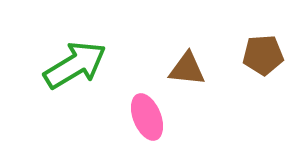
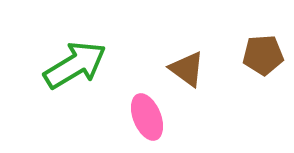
brown triangle: rotated 30 degrees clockwise
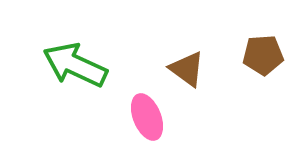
green arrow: rotated 124 degrees counterclockwise
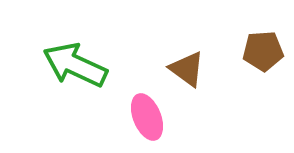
brown pentagon: moved 4 px up
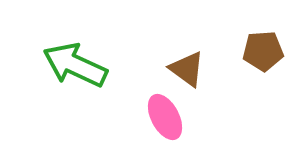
pink ellipse: moved 18 px right; rotated 6 degrees counterclockwise
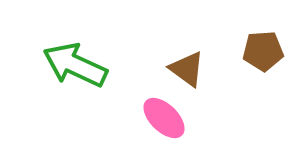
pink ellipse: moved 1 px left, 1 px down; rotated 18 degrees counterclockwise
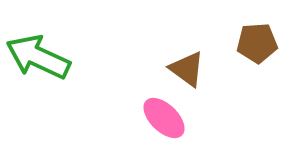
brown pentagon: moved 6 px left, 8 px up
green arrow: moved 37 px left, 8 px up
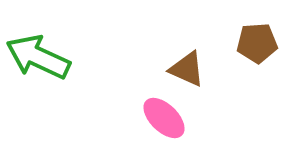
brown triangle: rotated 12 degrees counterclockwise
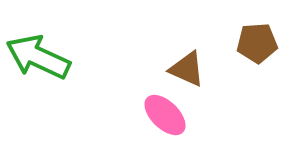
pink ellipse: moved 1 px right, 3 px up
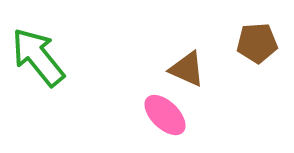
green arrow: rotated 26 degrees clockwise
